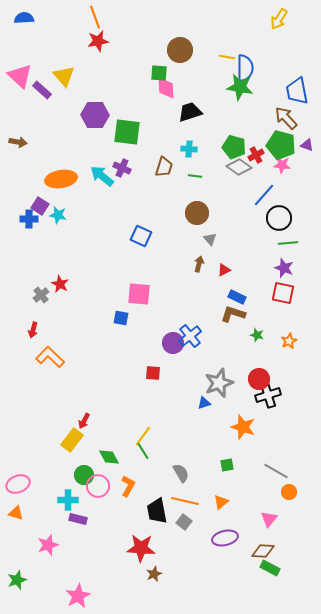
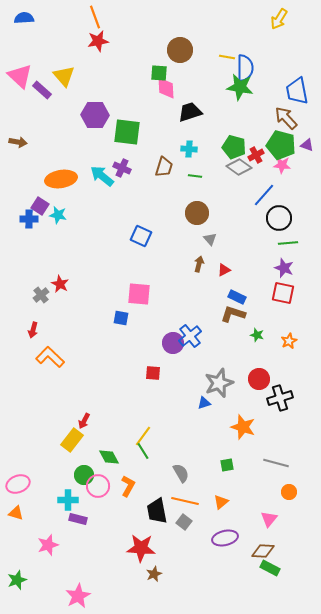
black cross at (268, 395): moved 12 px right, 3 px down
gray line at (276, 471): moved 8 px up; rotated 15 degrees counterclockwise
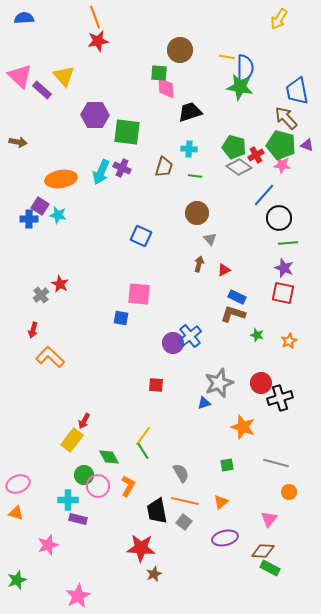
cyan arrow at (102, 176): moved 1 px left, 4 px up; rotated 105 degrees counterclockwise
red square at (153, 373): moved 3 px right, 12 px down
red circle at (259, 379): moved 2 px right, 4 px down
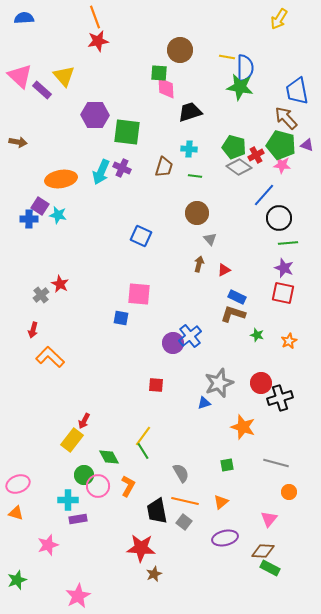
purple rectangle at (78, 519): rotated 24 degrees counterclockwise
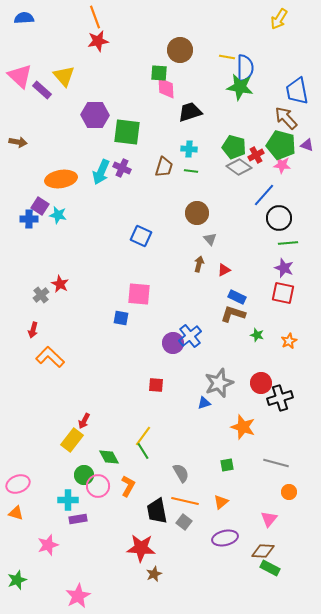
green line at (195, 176): moved 4 px left, 5 px up
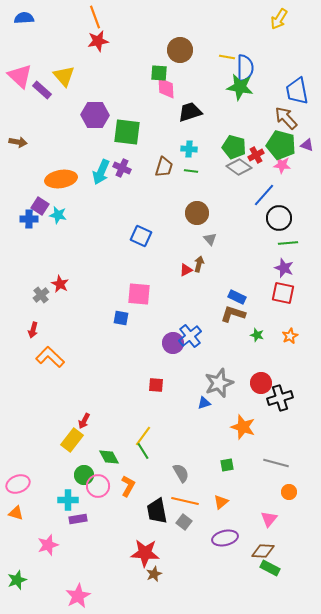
red triangle at (224, 270): moved 38 px left
orange star at (289, 341): moved 1 px right, 5 px up
red star at (141, 548): moved 4 px right, 5 px down
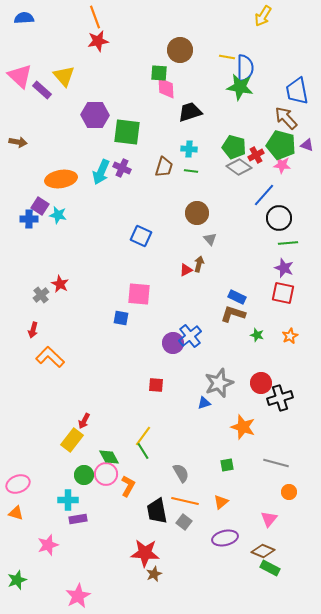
yellow arrow at (279, 19): moved 16 px left, 3 px up
pink circle at (98, 486): moved 8 px right, 12 px up
brown diamond at (263, 551): rotated 20 degrees clockwise
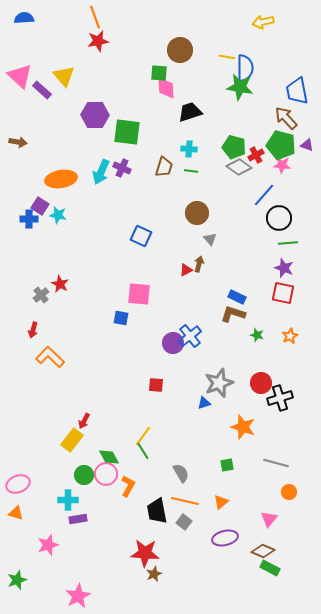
yellow arrow at (263, 16): moved 6 px down; rotated 45 degrees clockwise
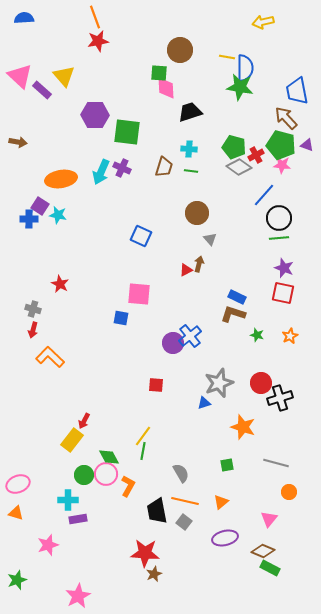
green line at (288, 243): moved 9 px left, 5 px up
gray cross at (41, 295): moved 8 px left, 14 px down; rotated 35 degrees counterclockwise
green line at (143, 451): rotated 42 degrees clockwise
